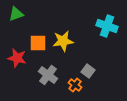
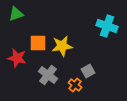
yellow star: moved 1 px left, 5 px down
gray square: rotated 24 degrees clockwise
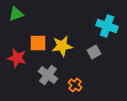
gray square: moved 6 px right, 19 px up
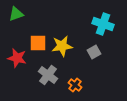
cyan cross: moved 4 px left, 2 px up
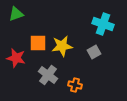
red star: moved 1 px left
orange cross: rotated 24 degrees counterclockwise
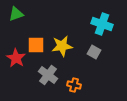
cyan cross: moved 1 px left
orange square: moved 2 px left, 2 px down
gray square: rotated 32 degrees counterclockwise
red star: rotated 18 degrees clockwise
orange cross: moved 1 px left
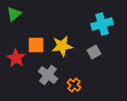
green triangle: moved 2 px left; rotated 21 degrees counterclockwise
cyan cross: rotated 35 degrees counterclockwise
gray square: rotated 32 degrees clockwise
orange cross: rotated 24 degrees clockwise
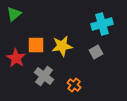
gray square: moved 2 px right
gray cross: moved 4 px left, 1 px down
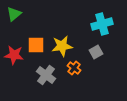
red star: moved 2 px left, 3 px up; rotated 24 degrees counterclockwise
gray cross: moved 2 px right, 1 px up
orange cross: moved 17 px up
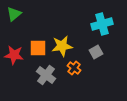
orange square: moved 2 px right, 3 px down
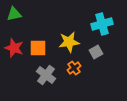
green triangle: rotated 28 degrees clockwise
yellow star: moved 7 px right, 4 px up
red star: moved 7 px up; rotated 12 degrees clockwise
orange cross: rotated 16 degrees clockwise
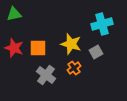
yellow star: moved 2 px right, 2 px down; rotated 25 degrees clockwise
